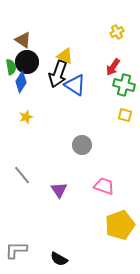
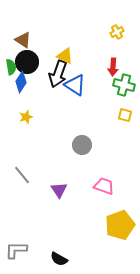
red arrow: rotated 30 degrees counterclockwise
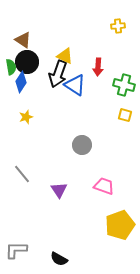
yellow cross: moved 1 px right, 6 px up; rotated 24 degrees clockwise
red arrow: moved 15 px left
gray line: moved 1 px up
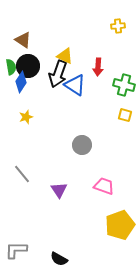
black circle: moved 1 px right, 4 px down
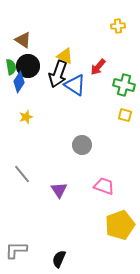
red arrow: rotated 36 degrees clockwise
blue diamond: moved 2 px left
black semicircle: rotated 84 degrees clockwise
